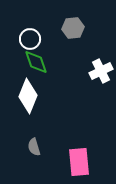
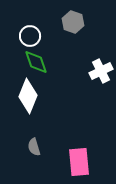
gray hexagon: moved 6 px up; rotated 25 degrees clockwise
white circle: moved 3 px up
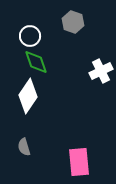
white diamond: rotated 12 degrees clockwise
gray semicircle: moved 10 px left
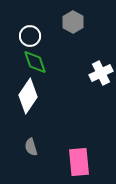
gray hexagon: rotated 10 degrees clockwise
green diamond: moved 1 px left
white cross: moved 2 px down
gray semicircle: moved 7 px right
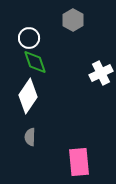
gray hexagon: moved 2 px up
white circle: moved 1 px left, 2 px down
gray semicircle: moved 1 px left, 10 px up; rotated 18 degrees clockwise
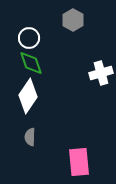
green diamond: moved 4 px left, 1 px down
white cross: rotated 10 degrees clockwise
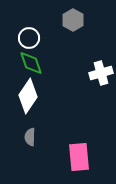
pink rectangle: moved 5 px up
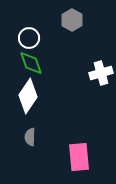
gray hexagon: moved 1 px left
